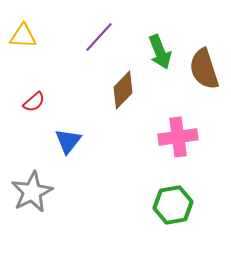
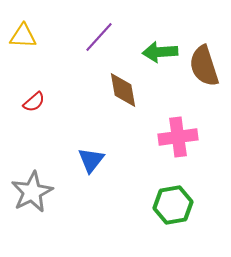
green arrow: rotated 108 degrees clockwise
brown semicircle: moved 3 px up
brown diamond: rotated 54 degrees counterclockwise
blue triangle: moved 23 px right, 19 px down
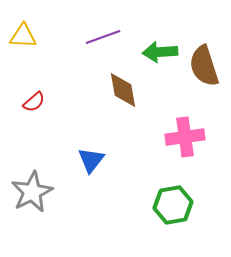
purple line: moved 4 px right; rotated 28 degrees clockwise
pink cross: moved 7 px right
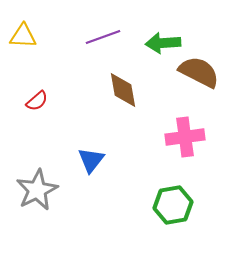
green arrow: moved 3 px right, 9 px up
brown semicircle: moved 5 px left, 6 px down; rotated 135 degrees clockwise
red semicircle: moved 3 px right, 1 px up
gray star: moved 5 px right, 2 px up
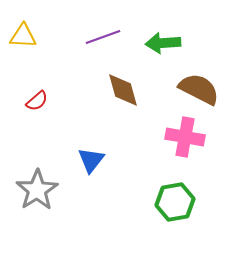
brown semicircle: moved 17 px down
brown diamond: rotated 6 degrees counterclockwise
pink cross: rotated 18 degrees clockwise
gray star: rotated 6 degrees counterclockwise
green hexagon: moved 2 px right, 3 px up
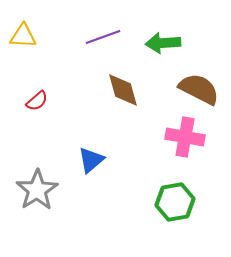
blue triangle: rotated 12 degrees clockwise
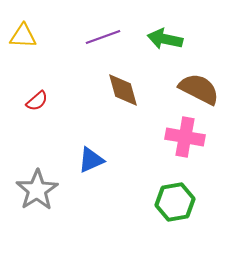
green arrow: moved 2 px right, 4 px up; rotated 16 degrees clockwise
blue triangle: rotated 16 degrees clockwise
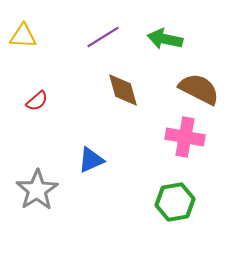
purple line: rotated 12 degrees counterclockwise
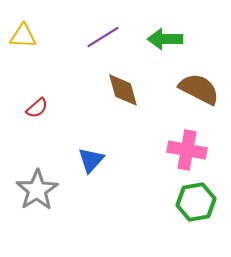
green arrow: rotated 12 degrees counterclockwise
red semicircle: moved 7 px down
pink cross: moved 2 px right, 13 px down
blue triangle: rotated 24 degrees counterclockwise
green hexagon: moved 21 px right
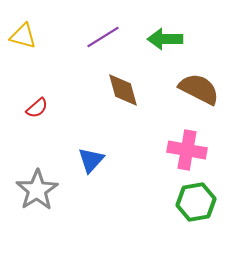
yellow triangle: rotated 12 degrees clockwise
